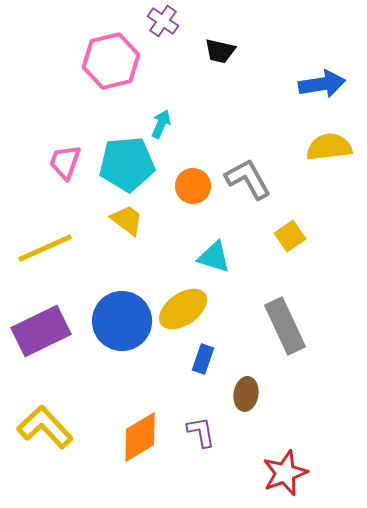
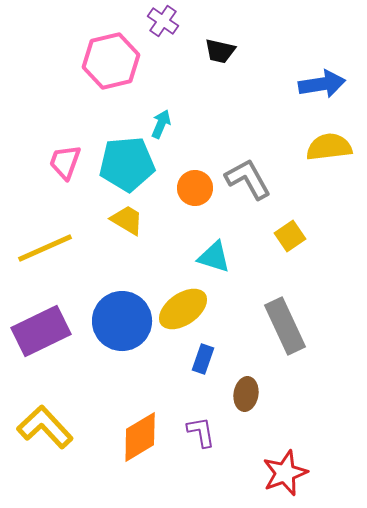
orange circle: moved 2 px right, 2 px down
yellow trapezoid: rotated 6 degrees counterclockwise
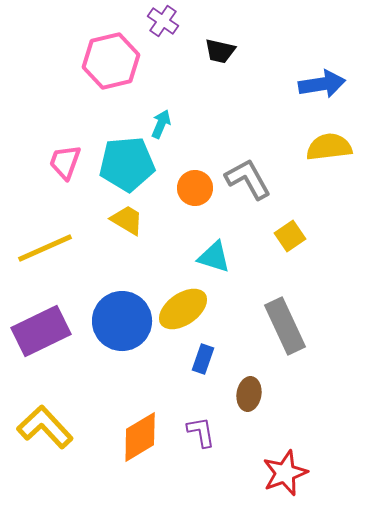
brown ellipse: moved 3 px right
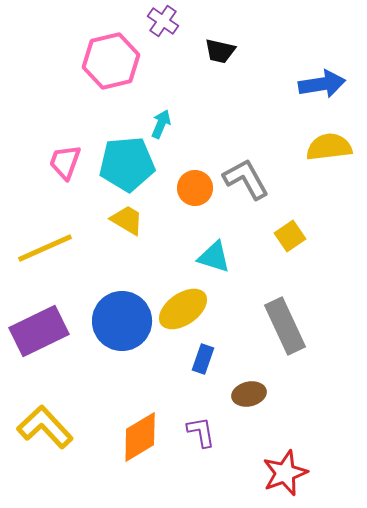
gray L-shape: moved 2 px left
purple rectangle: moved 2 px left
brown ellipse: rotated 68 degrees clockwise
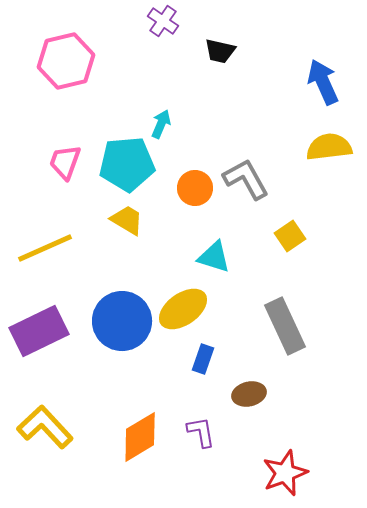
pink hexagon: moved 45 px left
blue arrow: moved 1 px right, 2 px up; rotated 105 degrees counterclockwise
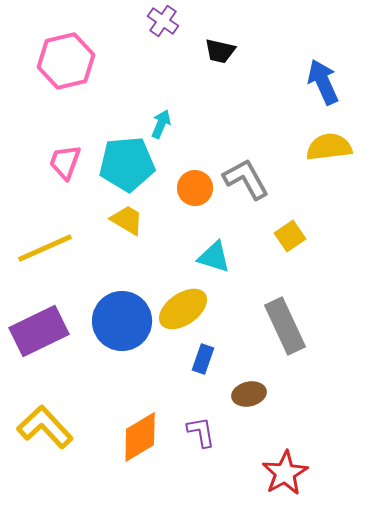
red star: rotated 9 degrees counterclockwise
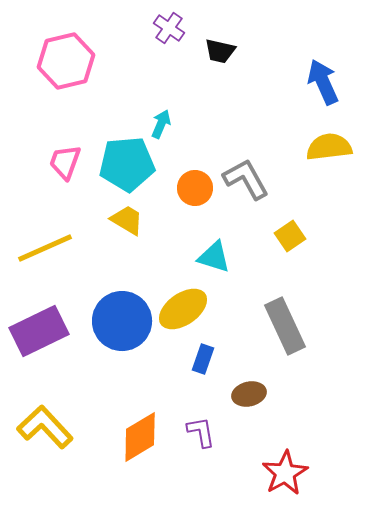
purple cross: moved 6 px right, 7 px down
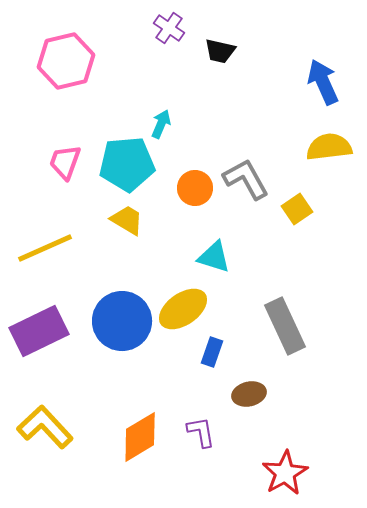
yellow square: moved 7 px right, 27 px up
blue rectangle: moved 9 px right, 7 px up
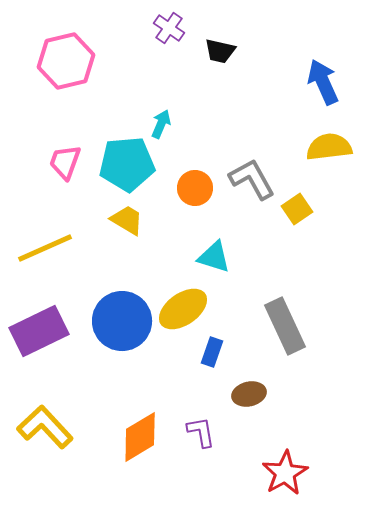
gray L-shape: moved 6 px right
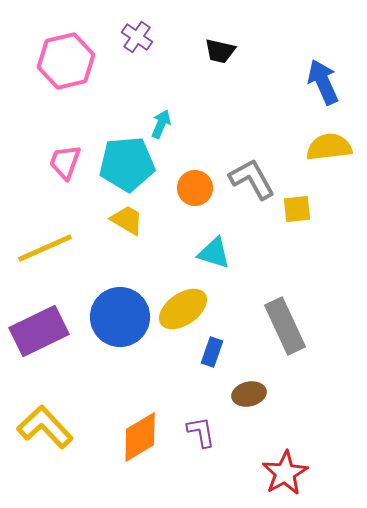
purple cross: moved 32 px left, 9 px down
yellow square: rotated 28 degrees clockwise
cyan triangle: moved 4 px up
blue circle: moved 2 px left, 4 px up
